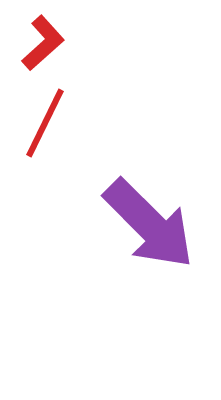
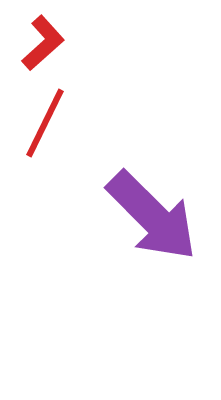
purple arrow: moved 3 px right, 8 px up
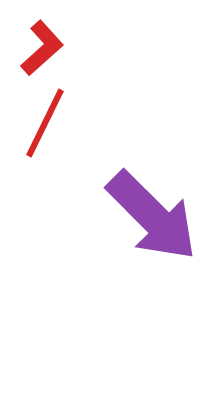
red L-shape: moved 1 px left, 5 px down
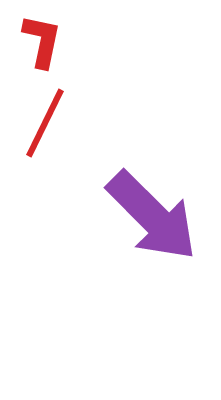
red L-shape: moved 7 px up; rotated 36 degrees counterclockwise
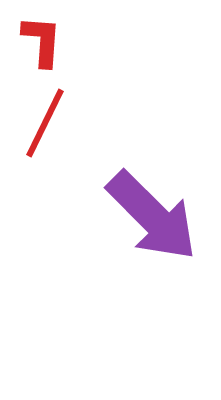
red L-shape: rotated 8 degrees counterclockwise
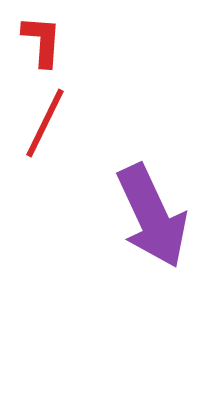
purple arrow: rotated 20 degrees clockwise
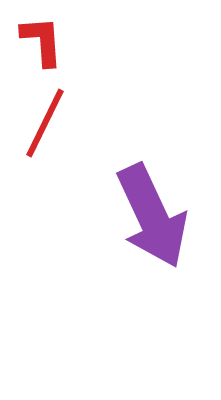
red L-shape: rotated 8 degrees counterclockwise
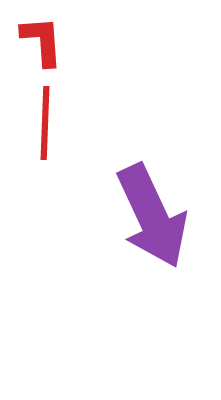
red line: rotated 24 degrees counterclockwise
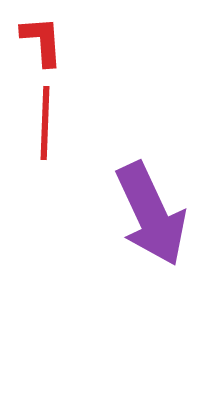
purple arrow: moved 1 px left, 2 px up
